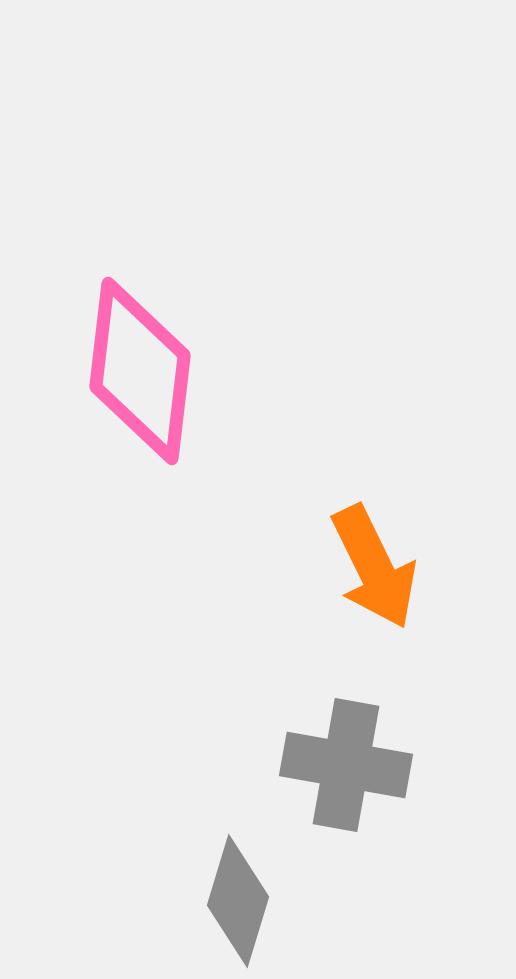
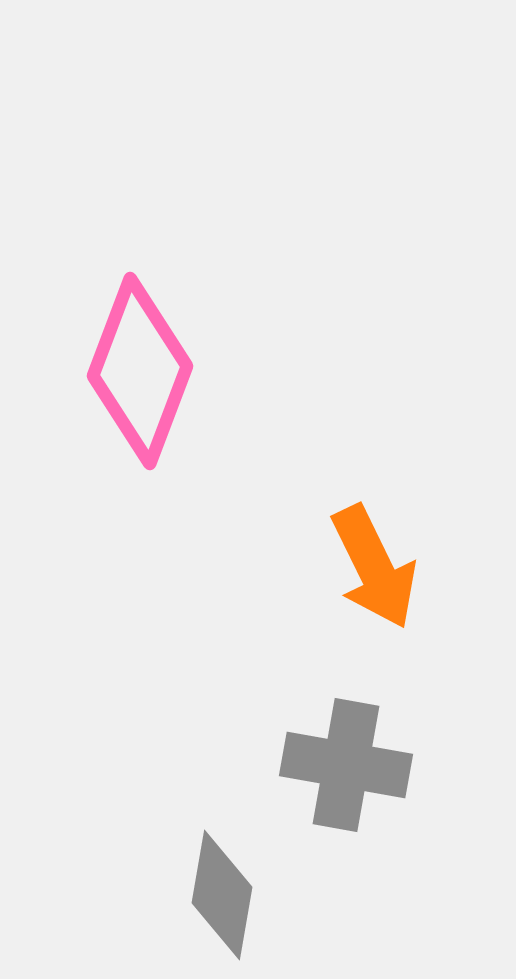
pink diamond: rotated 14 degrees clockwise
gray diamond: moved 16 px left, 6 px up; rotated 7 degrees counterclockwise
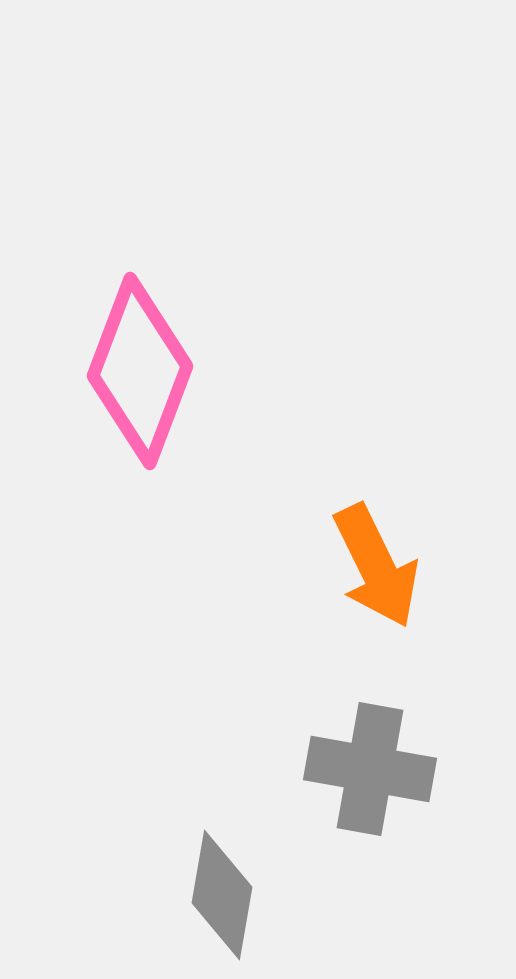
orange arrow: moved 2 px right, 1 px up
gray cross: moved 24 px right, 4 px down
